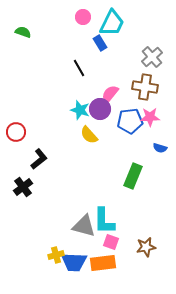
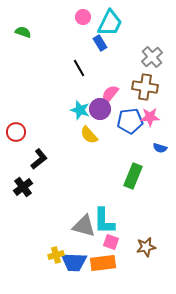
cyan trapezoid: moved 2 px left
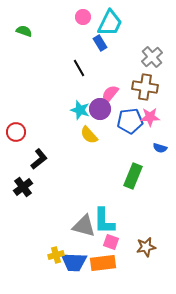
green semicircle: moved 1 px right, 1 px up
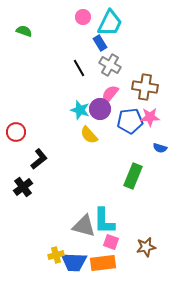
gray cross: moved 42 px left, 8 px down; rotated 20 degrees counterclockwise
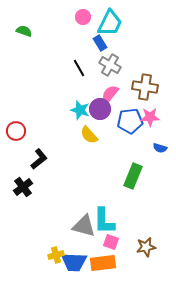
red circle: moved 1 px up
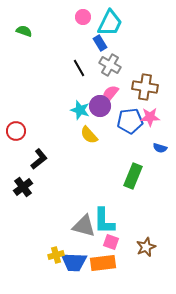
purple circle: moved 3 px up
brown star: rotated 12 degrees counterclockwise
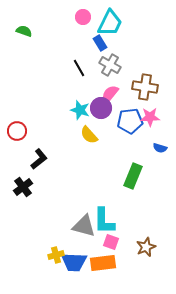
purple circle: moved 1 px right, 2 px down
red circle: moved 1 px right
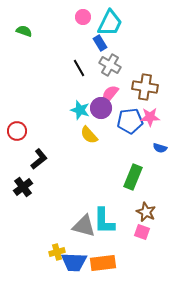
green rectangle: moved 1 px down
pink square: moved 31 px right, 10 px up
brown star: moved 35 px up; rotated 24 degrees counterclockwise
yellow cross: moved 1 px right, 3 px up
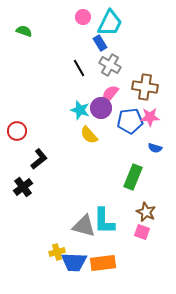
blue semicircle: moved 5 px left
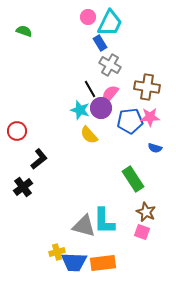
pink circle: moved 5 px right
black line: moved 11 px right, 21 px down
brown cross: moved 2 px right
green rectangle: moved 2 px down; rotated 55 degrees counterclockwise
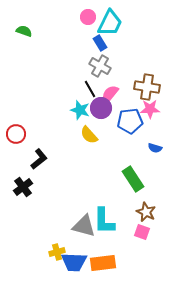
gray cross: moved 10 px left, 1 px down
pink star: moved 8 px up
red circle: moved 1 px left, 3 px down
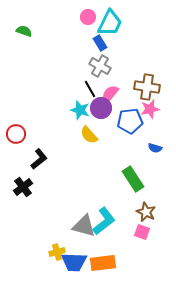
pink star: rotated 12 degrees counterclockwise
cyan L-shape: rotated 128 degrees counterclockwise
